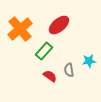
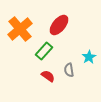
red ellipse: rotated 10 degrees counterclockwise
cyan star: moved 4 px up; rotated 24 degrees counterclockwise
red semicircle: moved 2 px left
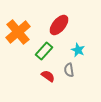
orange cross: moved 2 px left, 3 px down
cyan star: moved 11 px left, 7 px up; rotated 16 degrees counterclockwise
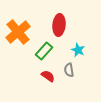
red ellipse: rotated 35 degrees counterclockwise
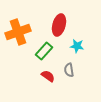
red ellipse: rotated 10 degrees clockwise
orange cross: rotated 20 degrees clockwise
cyan star: moved 1 px left, 4 px up; rotated 16 degrees counterclockwise
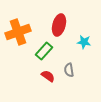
cyan star: moved 7 px right, 4 px up
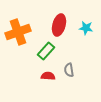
cyan star: moved 2 px right, 14 px up
green rectangle: moved 2 px right
red semicircle: rotated 32 degrees counterclockwise
